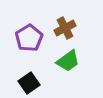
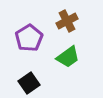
brown cross: moved 2 px right, 7 px up
green trapezoid: moved 4 px up
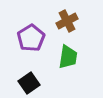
purple pentagon: moved 2 px right
green trapezoid: rotated 45 degrees counterclockwise
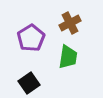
brown cross: moved 3 px right, 2 px down
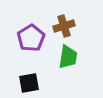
brown cross: moved 6 px left, 3 px down; rotated 10 degrees clockwise
black square: rotated 25 degrees clockwise
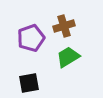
purple pentagon: rotated 12 degrees clockwise
green trapezoid: rotated 130 degrees counterclockwise
